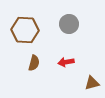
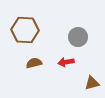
gray circle: moved 9 px right, 13 px down
brown semicircle: rotated 119 degrees counterclockwise
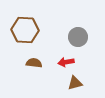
brown semicircle: rotated 21 degrees clockwise
brown triangle: moved 17 px left
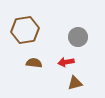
brown hexagon: rotated 12 degrees counterclockwise
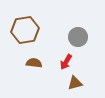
red arrow: rotated 49 degrees counterclockwise
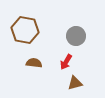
brown hexagon: rotated 20 degrees clockwise
gray circle: moved 2 px left, 1 px up
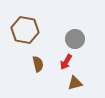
gray circle: moved 1 px left, 3 px down
brown semicircle: moved 4 px right, 1 px down; rotated 70 degrees clockwise
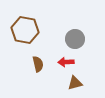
red arrow: rotated 56 degrees clockwise
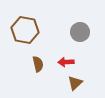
gray circle: moved 5 px right, 7 px up
brown triangle: rotated 28 degrees counterclockwise
